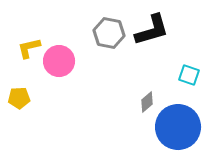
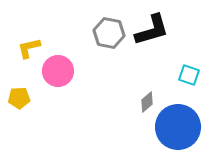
pink circle: moved 1 px left, 10 px down
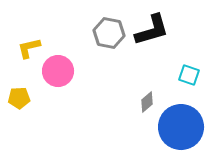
blue circle: moved 3 px right
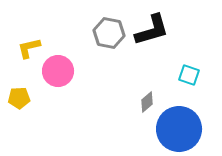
blue circle: moved 2 px left, 2 px down
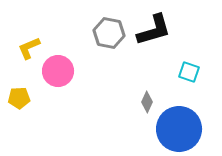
black L-shape: moved 2 px right
yellow L-shape: rotated 10 degrees counterclockwise
cyan square: moved 3 px up
gray diamond: rotated 25 degrees counterclockwise
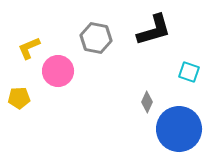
gray hexagon: moved 13 px left, 5 px down
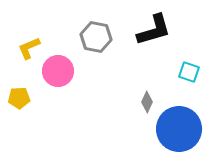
gray hexagon: moved 1 px up
